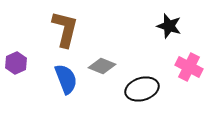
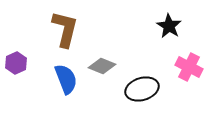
black star: rotated 15 degrees clockwise
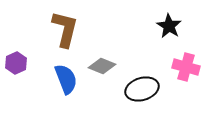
pink cross: moved 3 px left; rotated 12 degrees counterclockwise
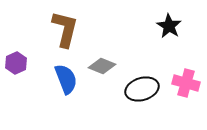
pink cross: moved 16 px down
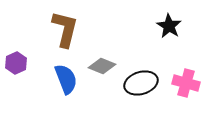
black ellipse: moved 1 px left, 6 px up
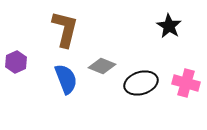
purple hexagon: moved 1 px up
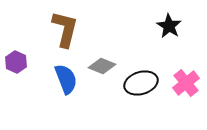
purple hexagon: rotated 10 degrees counterclockwise
pink cross: rotated 36 degrees clockwise
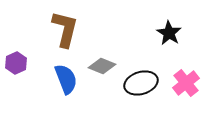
black star: moved 7 px down
purple hexagon: moved 1 px down; rotated 10 degrees clockwise
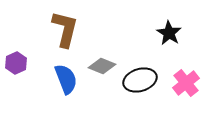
black ellipse: moved 1 px left, 3 px up
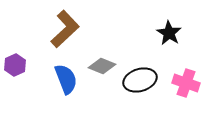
brown L-shape: rotated 33 degrees clockwise
purple hexagon: moved 1 px left, 2 px down
pink cross: rotated 32 degrees counterclockwise
